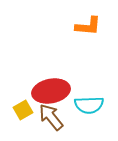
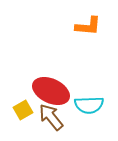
red ellipse: rotated 36 degrees clockwise
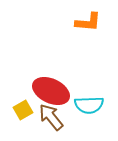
orange L-shape: moved 4 px up
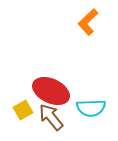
orange L-shape: rotated 132 degrees clockwise
cyan semicircle: moved 2 px right, 3 px down
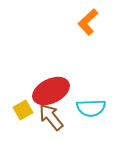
red ellipse: rotated 51 degrees counterclockwise
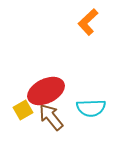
red ellipse: moved 5 px left
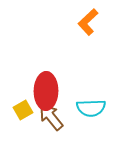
red ellipse: rotated 63 degrees counterclockwise
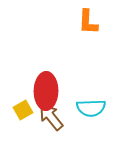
orange L-shape: rotated 44 degrees counterclockwise
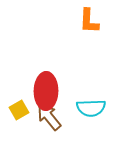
orange L-shape: moved 1 px right, 1 px up
yellow square: moved 4 px left
brown arrow: moved 2 px left
